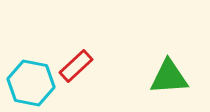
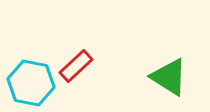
green triangle: rotated 36 degrees clockwise
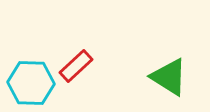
cyan hexagon: rotated 9 degrees counterclockwise
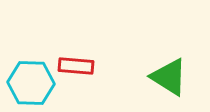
red rectangle: rotated 48 degrees clockwise
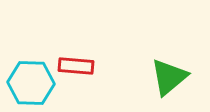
green triangle: rotated 48 degrees clockwise
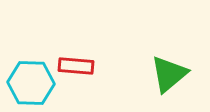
green triangle: moved 3 px up
